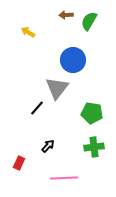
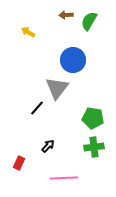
green pentagon: moved 1 px right, 5 px down
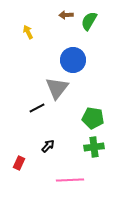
yellow arrow: rotated 32 degrees clockwise
black line: rotated 21 degrees clockwise
pink line: moved 6 px right, 2 px down
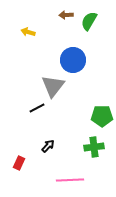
yellow arrow: rotated 48 degrees counterclockwise
gray triangle: moved 4 px left, 2 px up
green pentagon: moved 9 px right, 2 px up; rotated 10 degrees counterclockwise
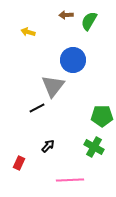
green cross: rotated 36 degrees clockwise
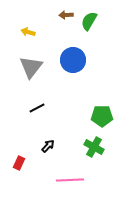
gray triangle: moved 22 px left, 19 px up
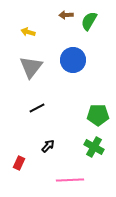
green pentagon: moved 4 px left, 1 px up
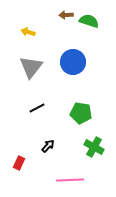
green semicircle: rotated 78 degrees clockwise
blue circle: moved 2 px down
green pentagon: moved 17 px left, 2 px up; rotated 10 degrees clockwise
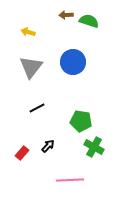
green pentagon: moved 8 px down
red rectangle: moved 3 px right, 10 px up; rotated 16 degrees clockwise
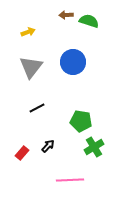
yellow arrow: rotated 144 degrees clockwise
green cross: rotated 30 degrees clockwise
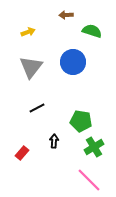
green semicircle: moved 3 px right, 10 px down
black arrow: moved 6 px right, 5 px up; rotated 40 degrees counterclockwise
pink line: moved 19 px right; rotated 48 degrees clockwise
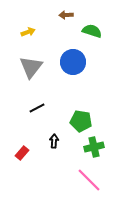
green cross: rotated 18 degrees clockwise
